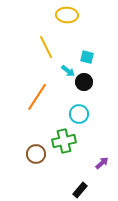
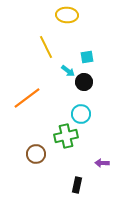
cyan square: rotated 24 degrees counterclockwise
orange line: moved 10 px left, 1 px down; rotated 20 degrees clockwise
cyan circle: moved 2 px right
green cross: moved 2 px right, 5 px up
purple arrow: rotated 136 degrees counterclockwise
black rectangle: moved 3 px left, 5 px up; rotated 28 degrees counterclockwise
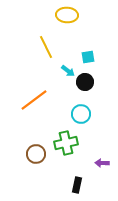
cyan square: moved 1 px right
black circle: moved 1 px right
orange line: moved 7 px right, 2 px down
green cross: moved 7 px down
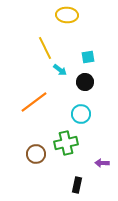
yellow line: moved 1 px left, 1 px down
cyan arrow: moved 8 px left, 1 px up
orange line: moved 2 px down
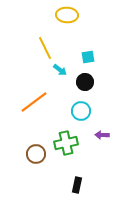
cyan circle: moved 3 px up
purple arrow: moved 28 px up
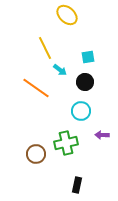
yellow ellipse: rotated 40 degrees clockwise
orange line: moved 2 px right, 14 px up; rotated 72 degrees clockwise
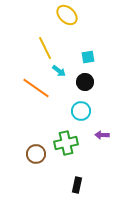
cyan arrow: moved 1 px left, 1 px down
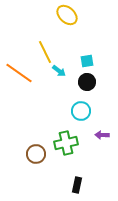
yellow line: moved 4 px down
cyan square: moved 1 px left, 4 px down
black circle: moved 2 px right
orange line: moved 17 px left, 15 px up
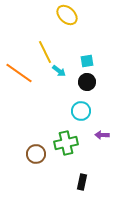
black rectangle: moved 5 px right, 3 px up
